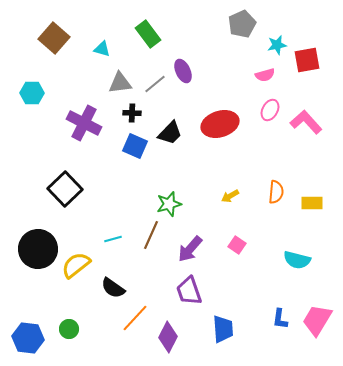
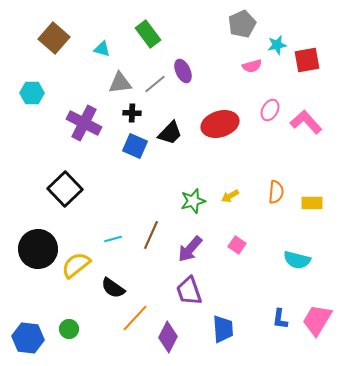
pink semicircle: moved 13 px left, 9 px up
green star: moved 24 px right, 3 px up
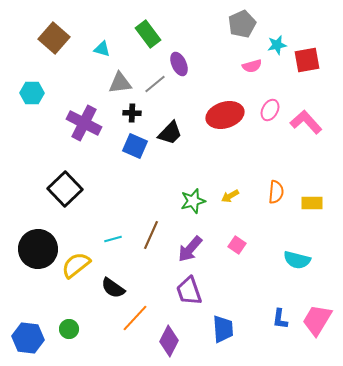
purple ellipse: moved 4 px left, 7 px up
red ellipse: moved 5 px right, 9 px up
purple diamond: moved 1 px right, 4 px down
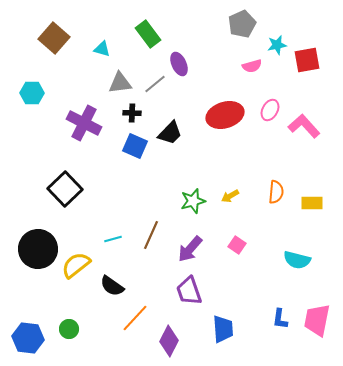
pink L-shape: moved 2 px left, 4 px down
black semicircle: moved 1 px left, 2 px up
pink trapezoid: rotated 20 degrees counterclockwise
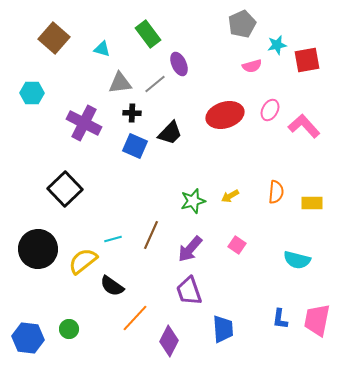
yellow semicircle: moved 7 px right, 4 px up
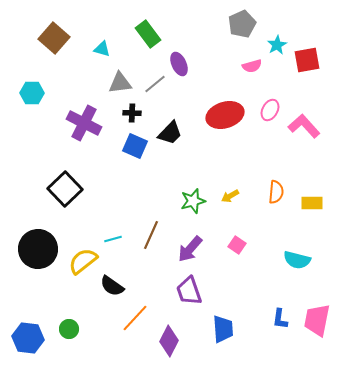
cyan star: rotated 18 degrees counterclockwise
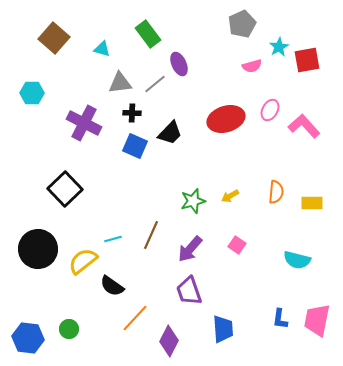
cyan star: moved 2 px right, 2 px down
red ellipse: moved 1 px right, 4 px down
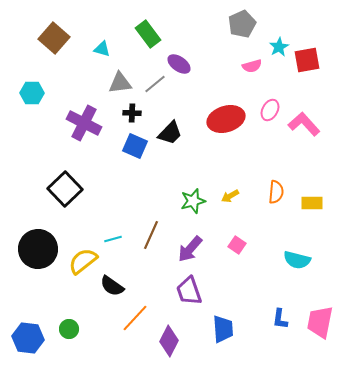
purple ellipse: rotated 30 degrees counterclockwise
pink L-shape: moved 2 px up
pink trapezoid: moved 3 px right, 2 px down
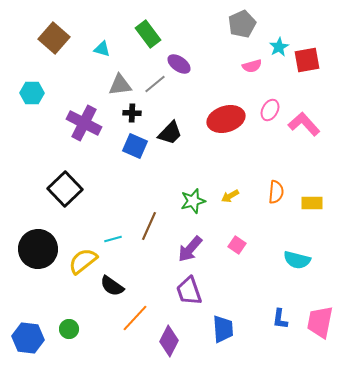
gray triangle: moved 2 px down
brown line: moved 2 px left, 9 px up
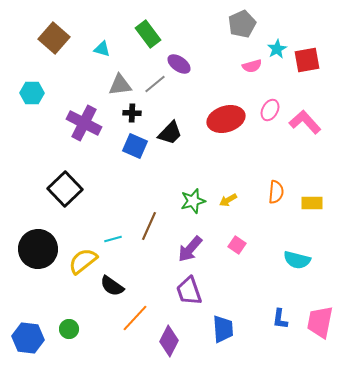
cyan star: moved 2 px left, 2 px down
pink L-shape: moved 1 px right, 2 px up
yellow arrow: moved 2 px left, 4 px down
